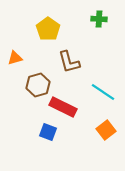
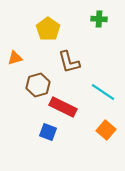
orange square: rotated 12 degrees counterclockwise
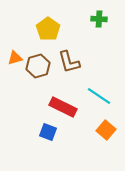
brown hexagon: moved 19 px up
cyan line: moved 4 px left, 4 px down
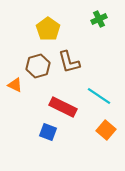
green cross: rotated 28 degrees counterclockwise
orange triangle: moved 27 px down; rotated 42 degrees clockwise
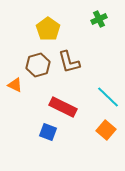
brown hexagon: moved 1 px up
cyan line: moved 9 px right, 1 px down; rotated 10 degrees clockwise
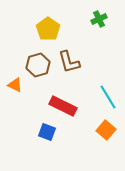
cyan line: rotated 15 degrees clockwise
red rectangle: moved 1 px up
blue square: moved 1 px left
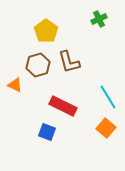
yellow pentagon: moved 2 px left, 2 px down
orange square: moved 2 px up
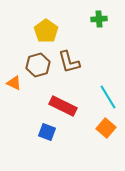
green cross: rotated 21 degrees clockwise
orange triangle: moved 1 px left, 2 px up
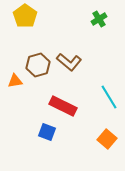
green cross: rotated 28 degrees counterclockwise
yellow pentagon: moved 21 px left, 15 px up
brown L-shape: rotated 35 degrees counterclockwise
orange triangle: moved 1 px right, 2 px up; rotated 35 degrees counterclockwise
cyan line: moved 1 px right
orange square: moved 1 px right, 11 px down
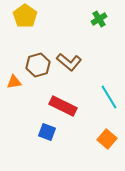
orange triangle: moved 1 px left, 1 px down
